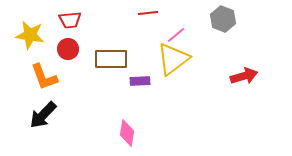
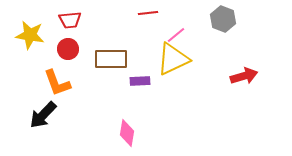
yellow triangle: rotated 12 degrees clockwise
orange L-shape: moved 13 px right, 6 px down
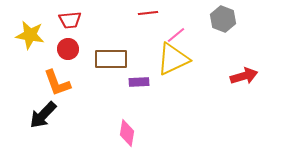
purple rectangle: moved 1 px left, 1 px down
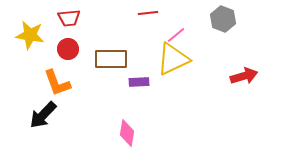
red trapezoid: moved 1 px left, 2 px up
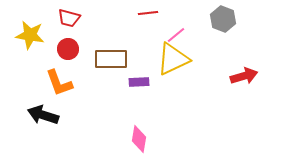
red trapezoid: rotated 20 degrees clockwise
orange L-shape: moved 2 px right
black arrow: rotated 64 degrees clockwise
pink diamond: moved 12 px right, 6 px down
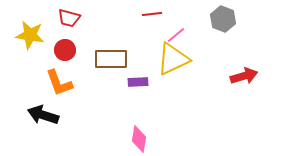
red line: moved 4 px right, 1 px down
red circle: moved 3 px left, 1 px down
purple rectangle: moved 1 px left
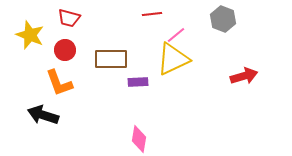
yellow star: rotated 12 degrees clockwise
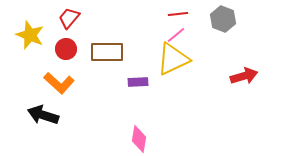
red line: moved 26 px right
red trapezoid: rotated 115 degrees clockwise
red circle: moved 1 px right, 1 px up
brown rectangle: moved 4 px left, 7 px up
orange L-shape: rotated 28 degrees counterclockwise
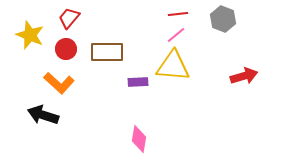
yellow triangle: moved 7 px down; rotated 30 degrees clockwise
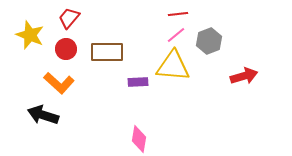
gray hexagon: moved 14 px left, 22 px down; rotated 20 degrees clockwise
